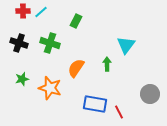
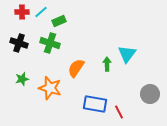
red cross: moved 1 px left, 1 px down
green rectangle: moved 17 px left; rotated 40 degrees clockwise
cyan triangle: moved 1 px right, 9 px down
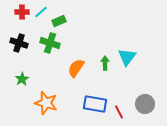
cyan triangle: moved 3 px down
green arrow: moved 2 px left, 1 px up
green star: rotated 16 degrees counterclockwise
orange star: moved 4 px left, 15 px down
gray circle: moved 5 px left, 10 px down
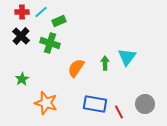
black cross: moved 2 px right, 7 px up; rotated 24 degrees clockwise
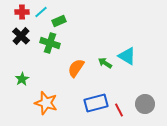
cyan triangle: moved 1 px up; rotated 36 degrees counterclockwise
green arrow: rotated 56 degrees counterclockwise
blue rectangle: moved 1 px right, 1 px up; rotated 25 degrees counterclockwise
red line: moved 2 px up
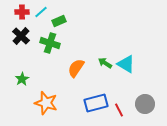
cyan triangle: moved 1 px left, 8 px down
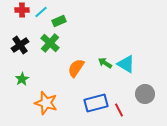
red cross: moved 2 px up
black cross: moved 1 px left, 9 px down; rotated 12 degrees clockwise
green cross: rotated 24 degrees clockwise
gray circle: moved 10 px up
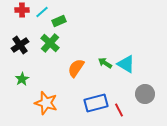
cyan line: moved 1 px right
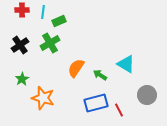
cyan line: moved 1 px right; rotated 40 degrees counterclockwise
green cross: rotated 18 degrees clockwise
green arrow: moved 5 px left, 12 px down
gray circle: moved 2 px right, 1 px down
orange star: moved 3 px left, 5 px up
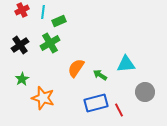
red cross: rotated 24 degrees counterclockwise
cyan triangle: rotated 36 degrees counterclockwise
gray circle: moved 2 px left, 3 px up
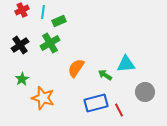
green arrow: moved 5 px right
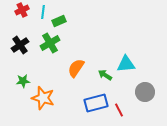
green star: moved 1 px right, 2 px down; rotated 24 degrees clockwise
